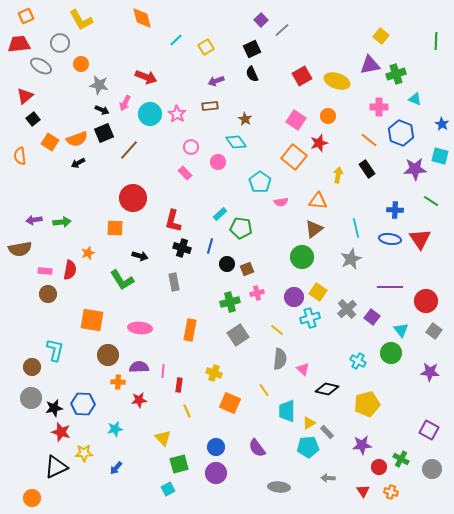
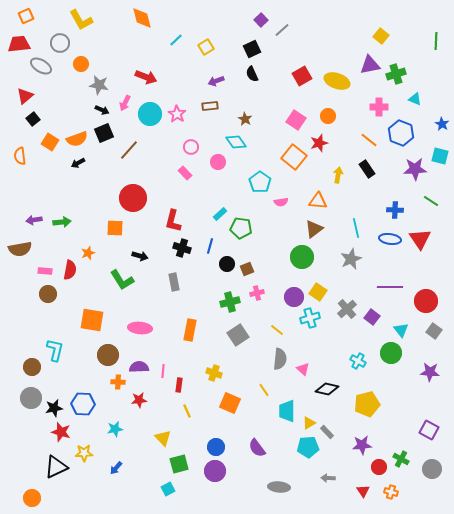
purple circle at (216, 473): moved 1 px left, 2 px up
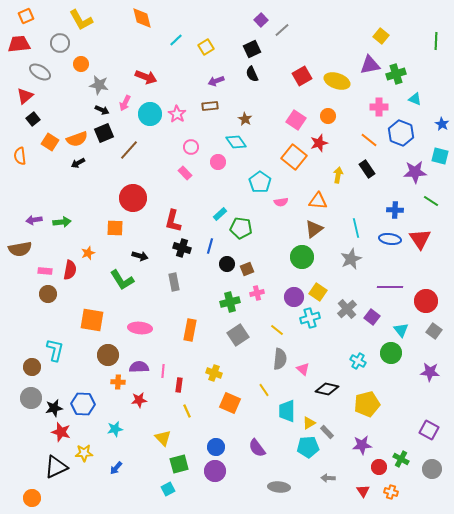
gray ellipse at (41, 66): moved 1 px left, 6 px down
purple star at (415, 169): moved 3 px down
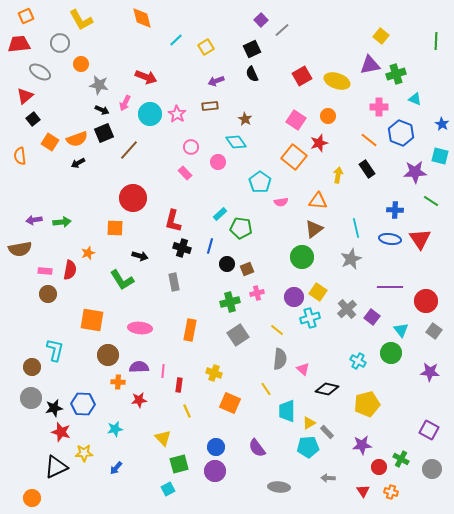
yellow line at (264, 390): moved 2 px right, 1 px up
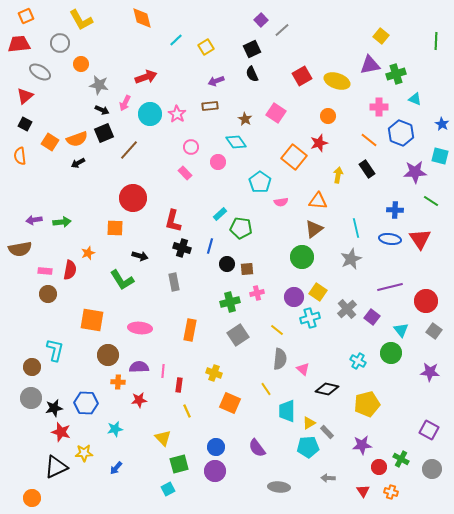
red arrow at (146, 77): rotated 40 degrees counterclockwise
black square at (33, 119): moved 8 px left, 5 px down; rotated 24 degrees counterclockwise
pink square at (296, 120): moved 20 px left, 7 px up
brown square at (247, 269): rotated 16 degrees clockwise
purple line at (390, 287): rotated 15 degrees counterclockwise
blue hexagon at (83, 404): moved 3 px right, 1 px up
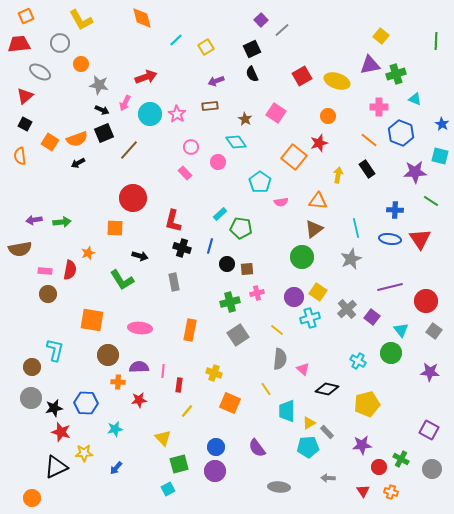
yellow line at (187, 411): rotated 64 degrees clockwise
